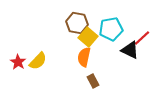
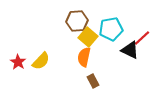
brown hexagon: moved 2 px up; rotated 15 degrees counterclockwise
yellow semicircle: moved 3 px right
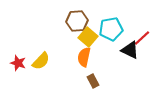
red star: moved 1 px down; rotated 14 degrees counterclockwise
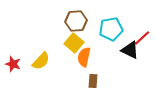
brown hexagon: moved 1 px left
yellow square: moved 14 px left, 6 px down
red star: moved 5 px left, 1 px down
brown rectangle: rotated 32 degrees clockwise
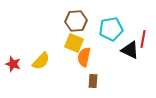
red line: moved 1 px right, 1 px down; rotated 36 degrees counterclockwise
yellow square: rotated 18 degrees counterclockwise
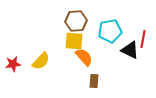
cyan pentagon: moved 1 px left, 2 px down
yellow square: moved 2 px up; rotated 18 degrees counterclockwise
orange semicircle: rotated 126 degrees clockwise
red star: rotated 28 degrees counterclockwise
brown rectangle: moved 1 px right
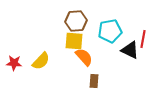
red star: moved 1 px right, 1 px up; rotated 14 degrees clockwise
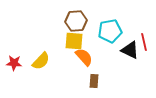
red line: moved 1 px right, 3 px down; rotated 24 degrees counterclockwise
